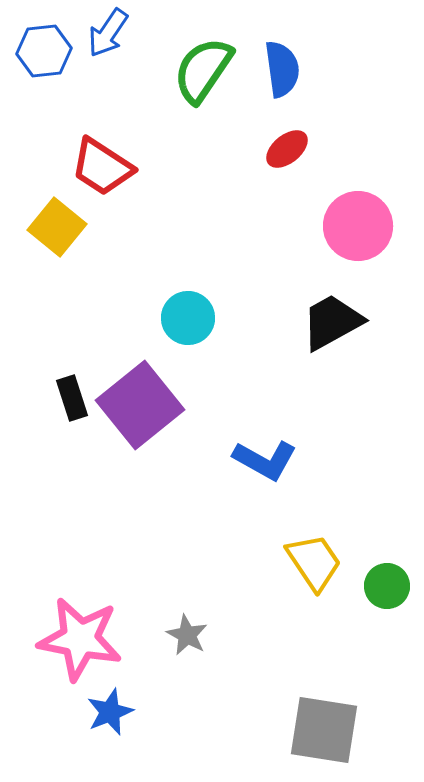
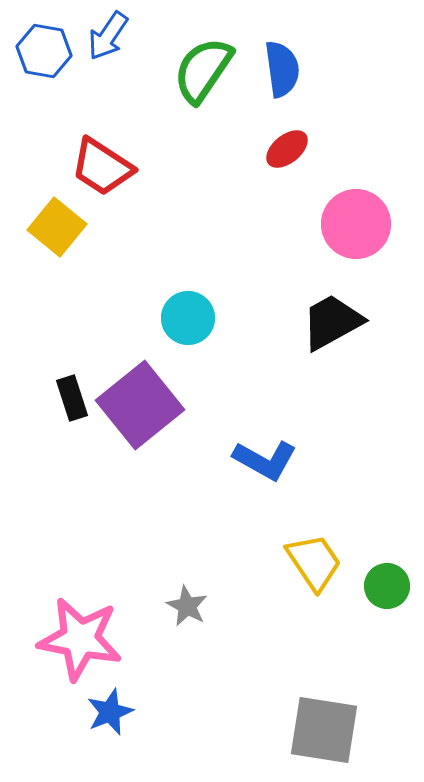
blue arrow: moved 3 px down
blue hexagon: rotated 16 degrees clockwise
pink circle: moved 2 px left, 2 px up
gray star: moved 29 px up
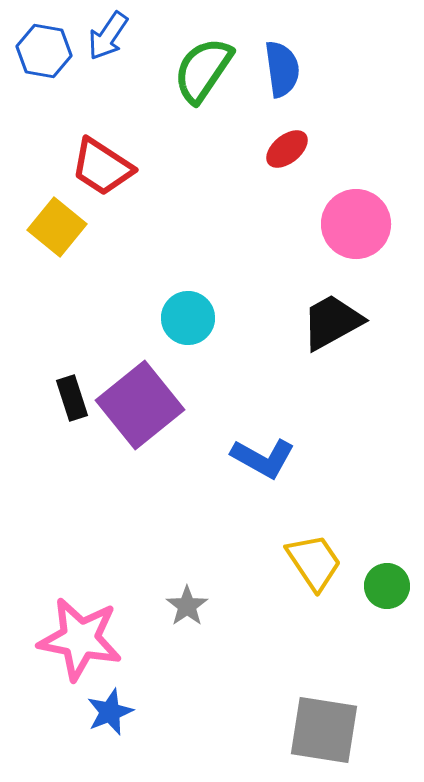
blue L-shape: moved 2 px left, 2 px up
gray star: rotated 9 degrees clockwise
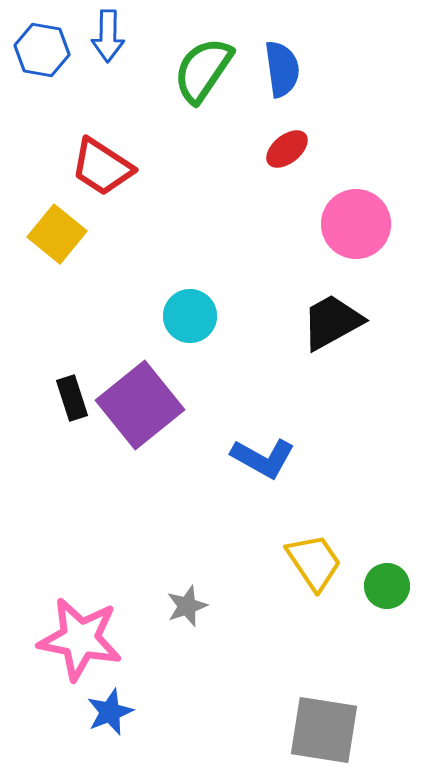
blue arrow: rotated 33 degrees counterclockwise
blue hexagon: moved 2 px left, 1 px up
yellow square: moved 7 px down
cyan circle: moved 2 px right, 2 px up
gray star: rotated 15 degrees clockwise
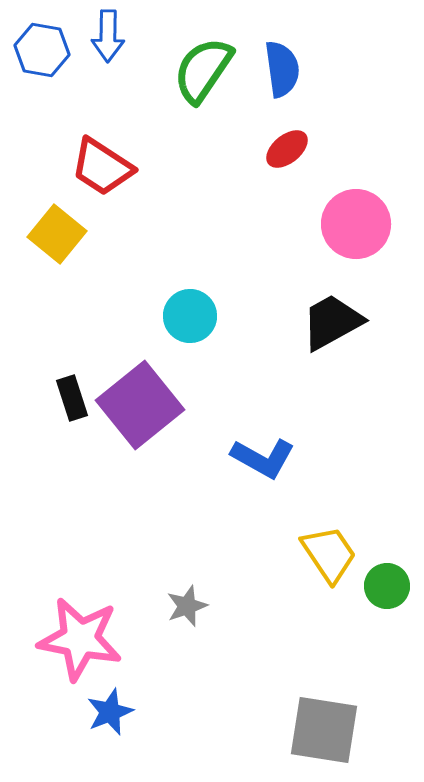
yellow trapezoid: moved 15 px right, 8 px up
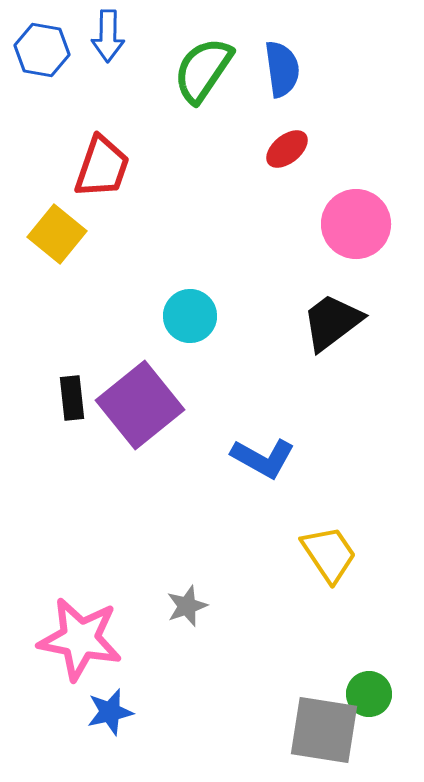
red trapezoid: rotated 104 degrees counterclockwise
black trapezoid: rotated 8 degrees counterclockwise
black rectangle: rotated 12 degrees clockwise
green circle: moved 18 px left, 108 px down
blue star: rotated 9 degrees clockwise
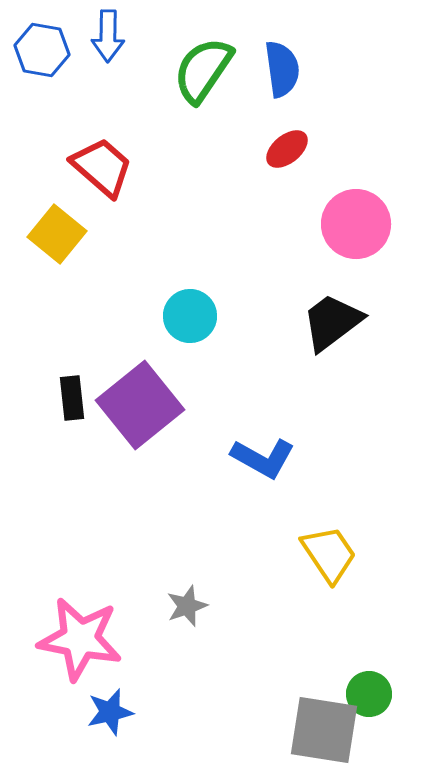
red trapezoid: rotated 68 degrees counterclockwise
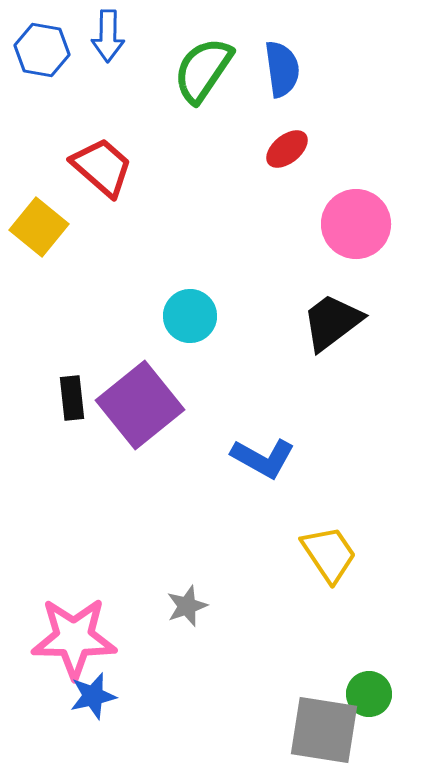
yellow square: moved 18 px left, 7 px up
pink star: moved 6 px left, 1 px up; rotated 10 degrees counterclockwise
blue star: moved 17 px left, 16 px up
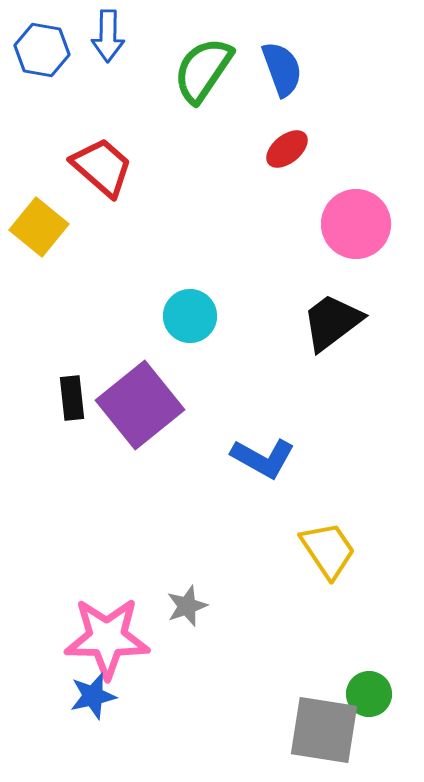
blue semicircle: rotated 12 degrees counterclockwise
yellow trapezoid: moved 1 px left, 4 px up
pink star: moved 33 px right
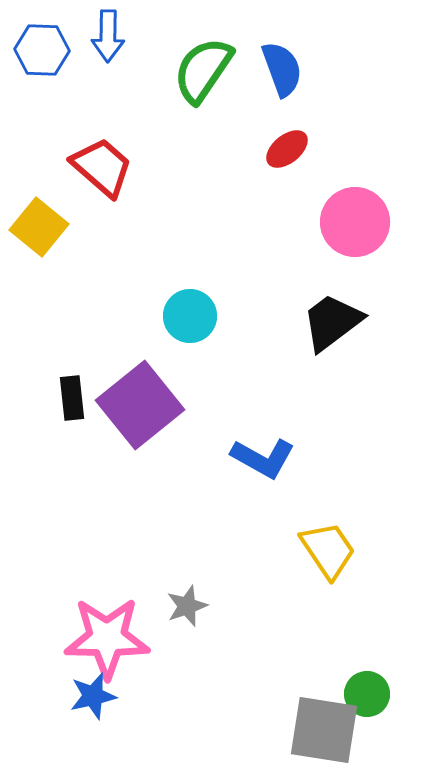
blue hexagon: rotated 8 degrees counterclockwise
pink circle: moved 1 px left, 2 px up
green circle: moved 2 px left
